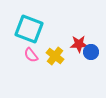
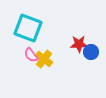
cyan square: moved 1 px left, 1 px up
yellow cross: moved 11 px left, 3 px down
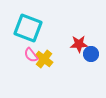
blue circle: moved 2 px down
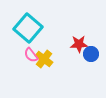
cyan square: rotated 20 degrees clockwise
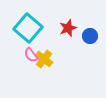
red star: moved 11 px left, 16 px up; rotated 18 degrees counterclockwise
blue circle: moved 1 px left, 18 px up
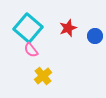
blue circle: moved 5 px right
pink semicircle: moved 5 px up
yellow cross: moved 1 px left, 17 px down; rotated 12 degrees clockwise
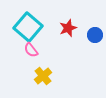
cyan square: moved 1 px up
blue circle: moved 1 px up
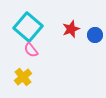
red star: moved 3 px right, 1 px down
yellow cross: moved 20 px left, 1 px down
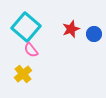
cyan square: moved 2 px left
blue circle: moved 1 px left, 1 px up
yellow cross: moved 3 px up
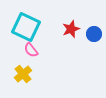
cyan square: rotated 16 degrees counterclockwise
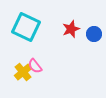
pink semicircle: moved 4 px right, 16 px down
yellow cross: moved 2 px up
